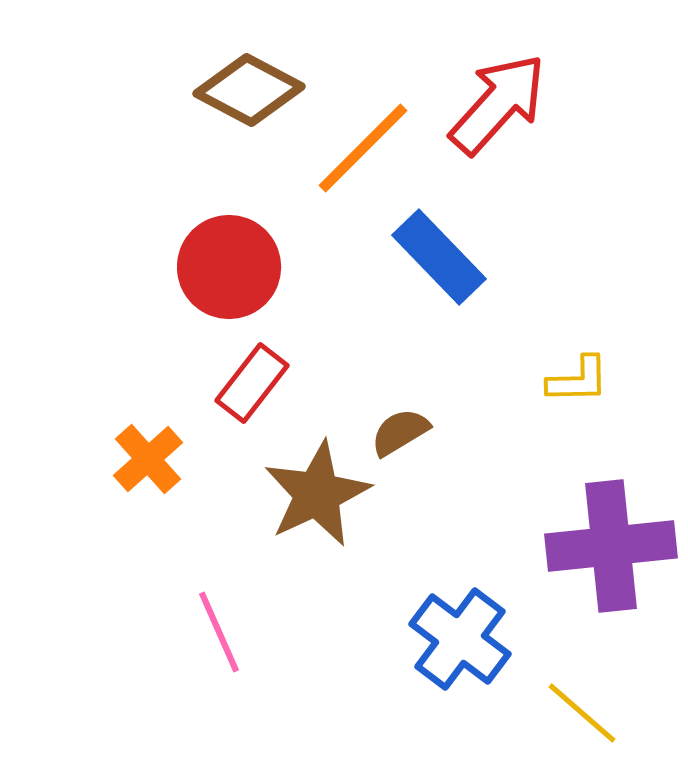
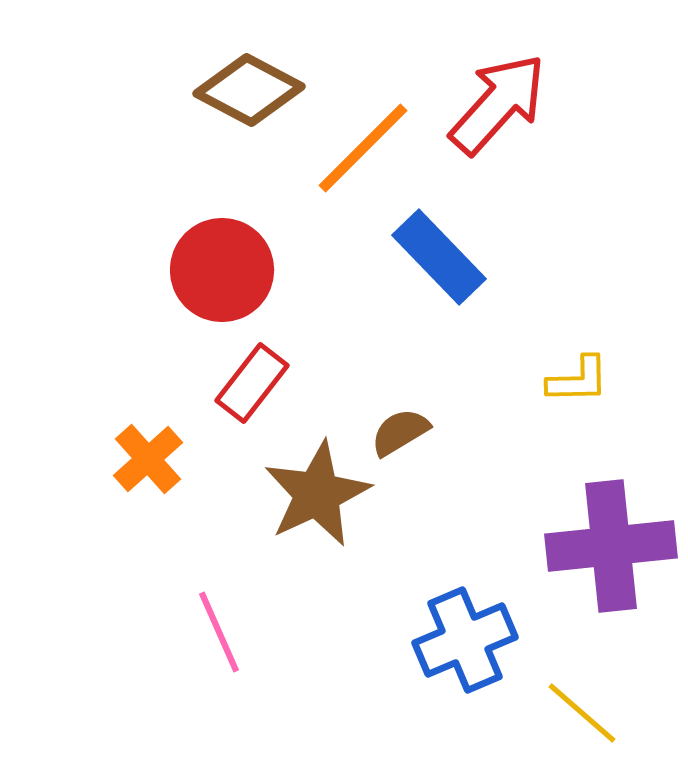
red circle: moved 7 px left, 3 px down
blue cross: moved 5 px right, 1 px down; rotated 30 degrees clockwise
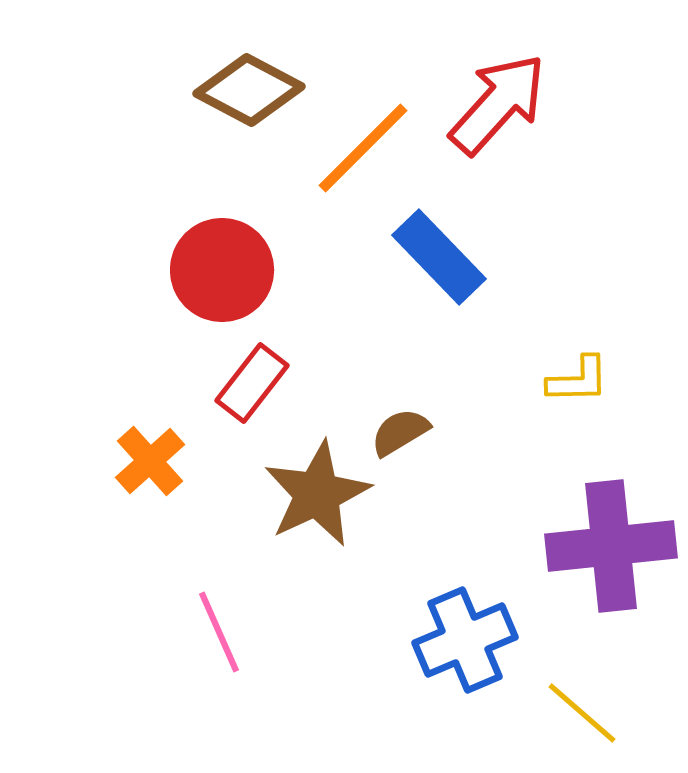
orange cross: moved 2 px right, 2 px down
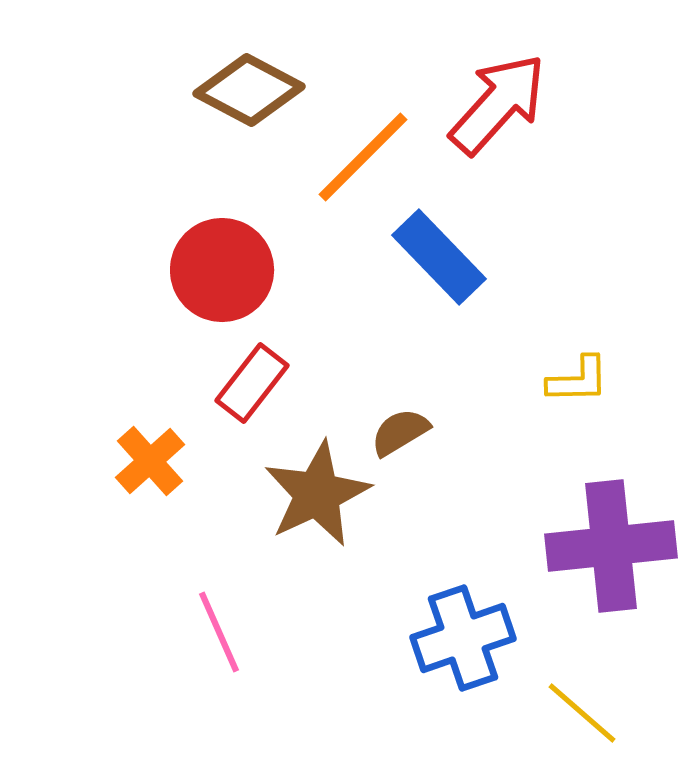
orange line: moved 9 px down
blue cross: moved 2 px left, 2 px up; rotated 4 degrees clockwise
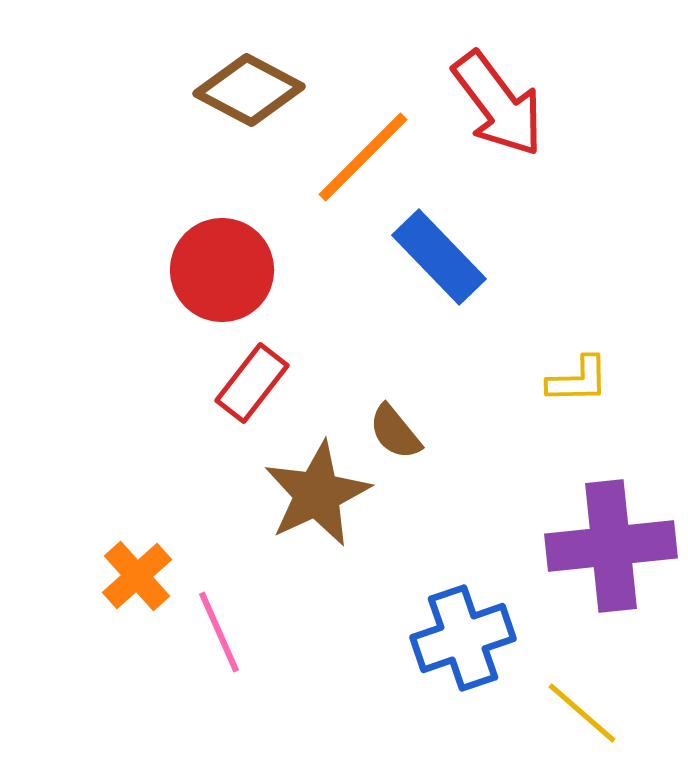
red arrow: rotated 101 degrees clockwise
brown semicircle: moved 5 px left; rotated 98 degrees counterclockwise
orange cross: moved 13 px left, 115 px down
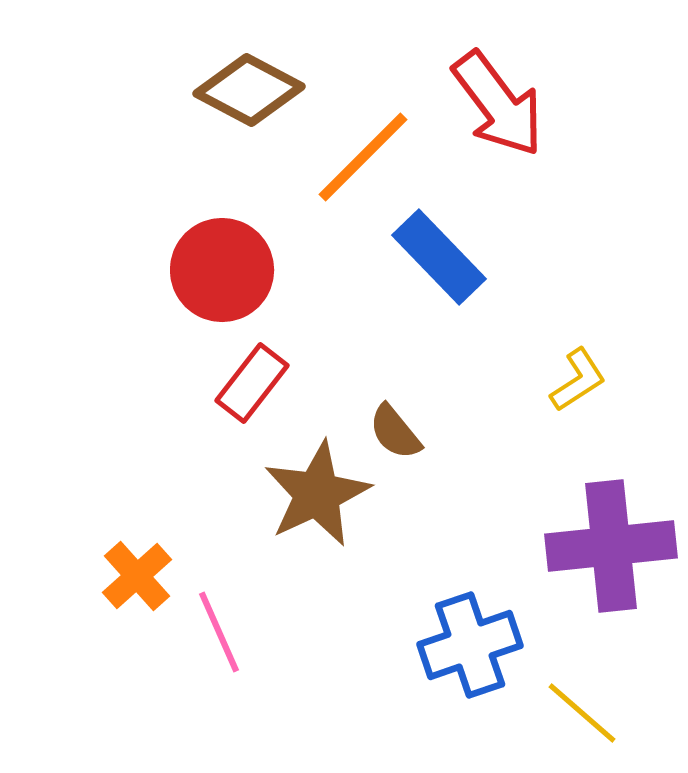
yellow L-shape: rotated 32 degrees counterclockwise
blue cross: moved 7 px right, 7 px down
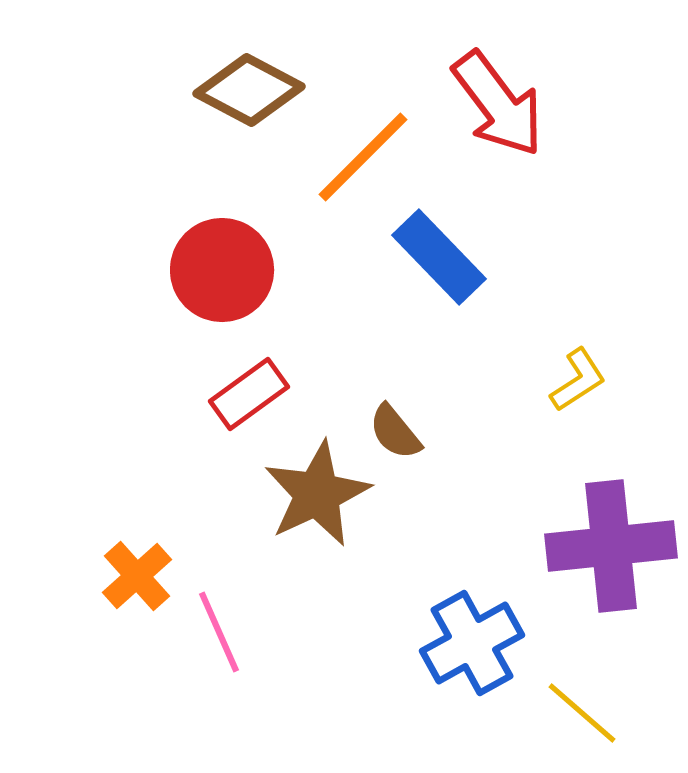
red rectangle: moved 3 px left, 11 px down; rotated 16 degrees clockwise
blue cross: moved 2 px right, 2 px up; rotated 10 degrees counterclockwise
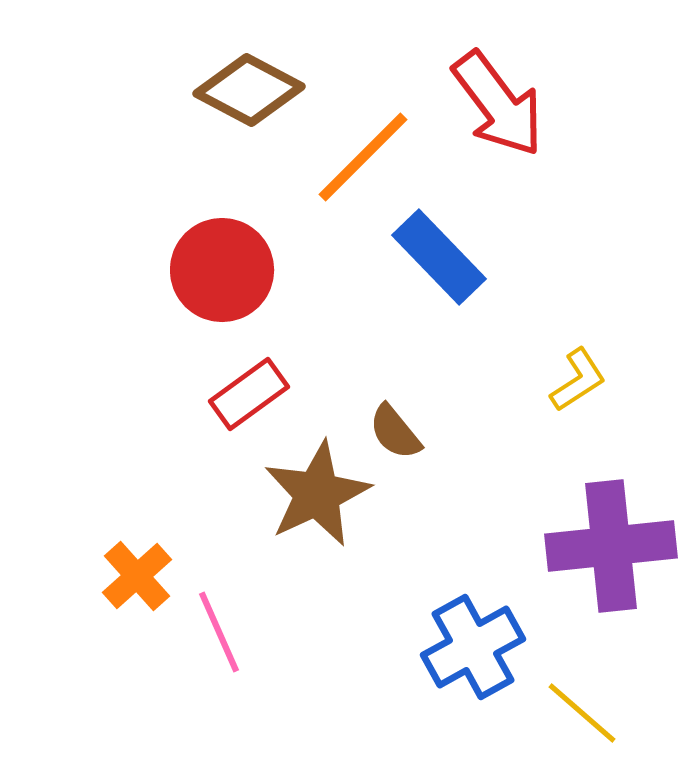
blue cross: moved 1 px right, 4 px down
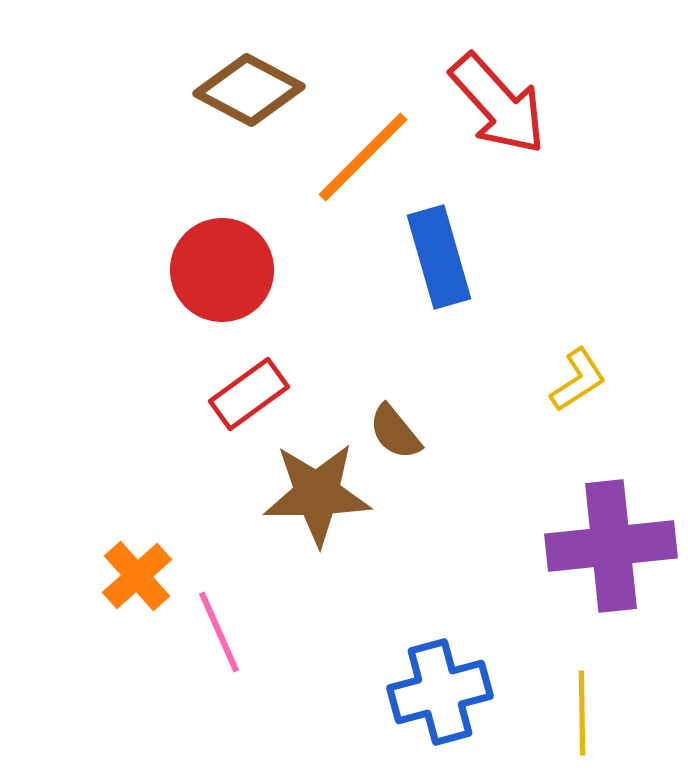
red arrow: rotated 5 degrees counterclockwise
blue rectangle: rotated 28 degrees clockwise
brown star: rotated 24 degrees clockwise
blue cross: moved 33 px left, 45 px down; rotated 14 degrees clockwise
yellow line: rotated 48 degrees clockwise
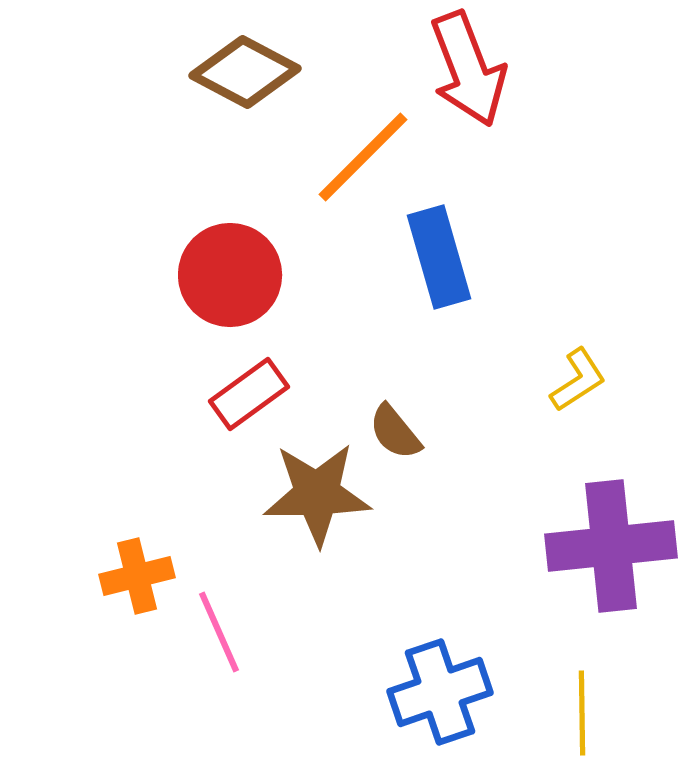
brown diamond: moved 4 px left, 18 px up
red arrow: moved 30 px left, 35 px up; rotated 21 degrees clockwise
red circle: moved 8 px right, 5 px down
orange cross: rotated 28 degrees clockwise
blue cross: rotated 4 degrees counterclockwise
